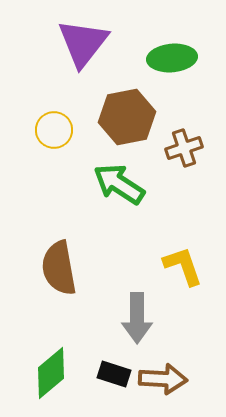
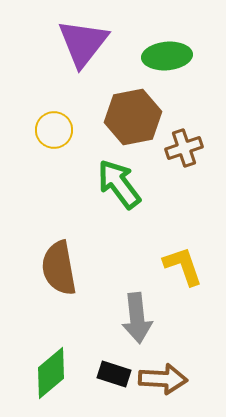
green ellipse: moved 5 px left, 2 px up
brown hexagon: moved 6 px right
green arrow: rotated 20 degrees clockwise
gray arrow: rotated 6 degrees counterclockwise
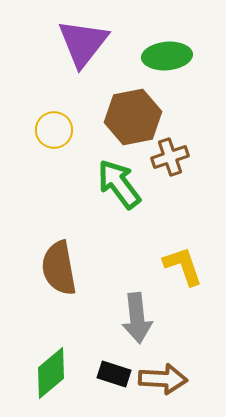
brown cross: moved 14 px left, 9 px down
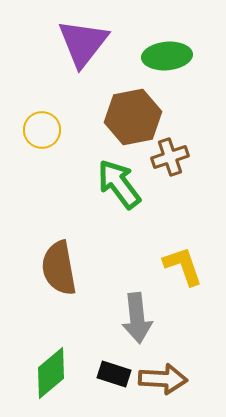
yellow circle: moved 12 px left
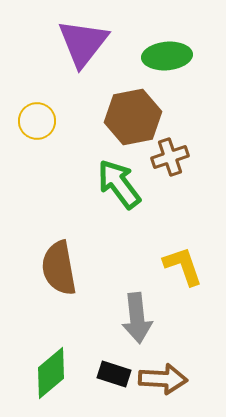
yellow circle: moved 5 px left, 9 px up
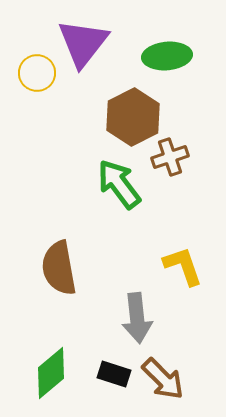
brown hexagon: rotated 16 degrees counterclockwise
yellow circle: moved 48 px up
brown arrow: rotated 42 degrees clockwise
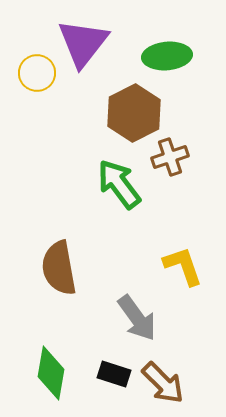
brown hexagon: moved 1 px right, 4 px up
gray arrow: rotated 30 degrees counterclockwise
green diamond: rotated 40 degrees counterclockwise
brown arrow: moved 4 px down
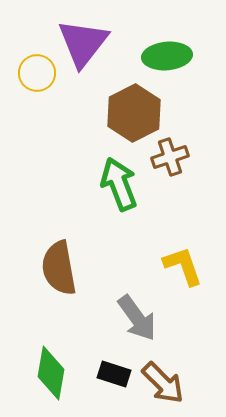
green arrow: rotated 16 degrees clockwise
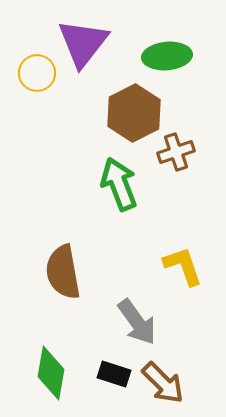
brown cross: moved 6 px right, 5 px up
brown semicircle: moved 4 px right, 4 px down
gray arrow: moved 4 px down
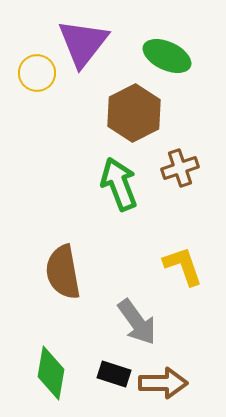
green ellipse: rotated 30 degrees clockwise
brown cross: moved 4 px right, 16 px down
brown arrow: rotated 45 degrees counterclockwise
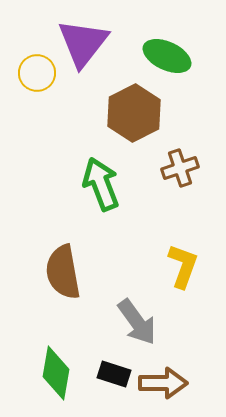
green arrow: moved 18 px left
yellow L-shape: rotated 39 degrees clockwise
green diamond: moved 5 px right
